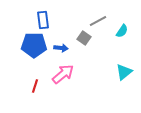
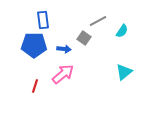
blue arrow: moved 3 px right, 1 px down
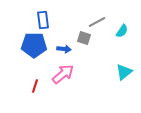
gray line: moved 1 px left, 1 px down
gray square: rotated 16 degrees counterclockwise
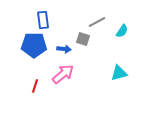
gray square: moved 1 px left, 1 px down
cyan triangle: moved 5 px left, 1 px down; rotated 24 degrees clockwise
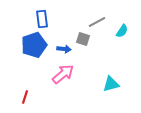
blue rectangle: moved 1 px left, 1 px up
blue pentagon: rotated 20 degrees counterclockwise
cyan triangle: moved 8 px left, 11 px down
red line: moved 10 px left, 11 px down
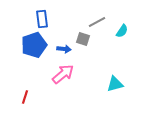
cyan triangle: moved 4 px right
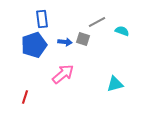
cyan semicircle: rotated 104 degrees counterclockwise
blue arrow: moved 1 px right, 7 px up
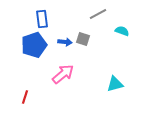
gray line: moved 1 px right, 8 px up
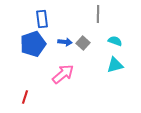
gray line: rotated 60 degrees counterclockwise
cyan semicircle: moved 7 px left, 10 px down
gray square: moved 4 px down; rotated 24 degrees clockwise
blue pentagon: moved 1 px left, 1 px up
cyan triangle: moved 19 px up
